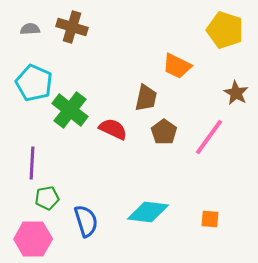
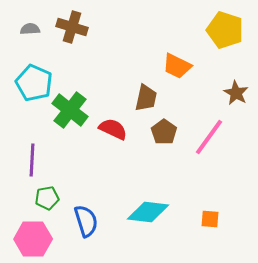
purple line: moved 3 px up
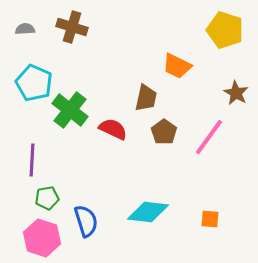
gray semicircle: moved 5 px left
pink hexagon: moved 9 px right, 1 px up; rotated 18 degrees clockwise
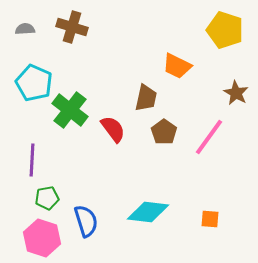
red semicircle: rotated 28 degrees clockwise
